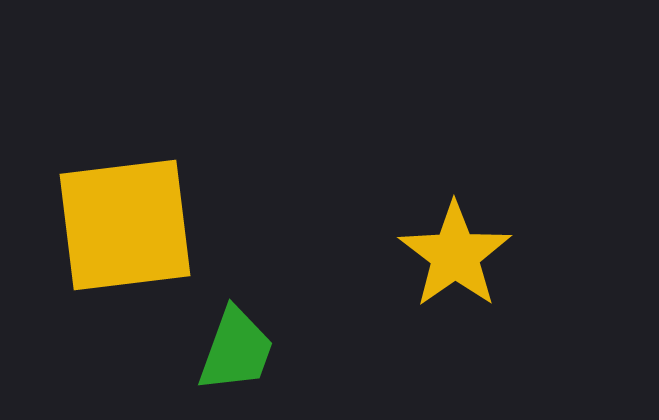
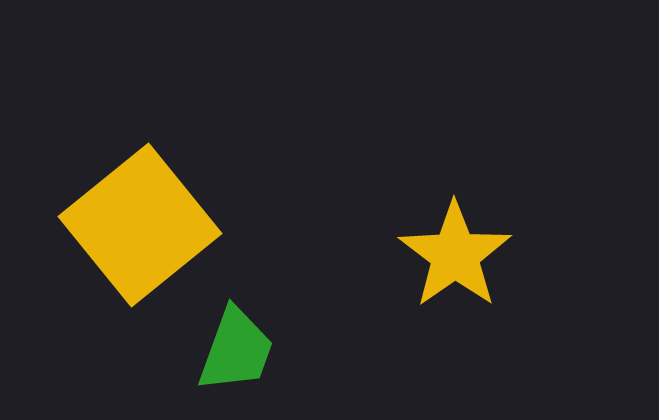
yellow square: moved 15 px right; rotated 32 degrees counterclockwise
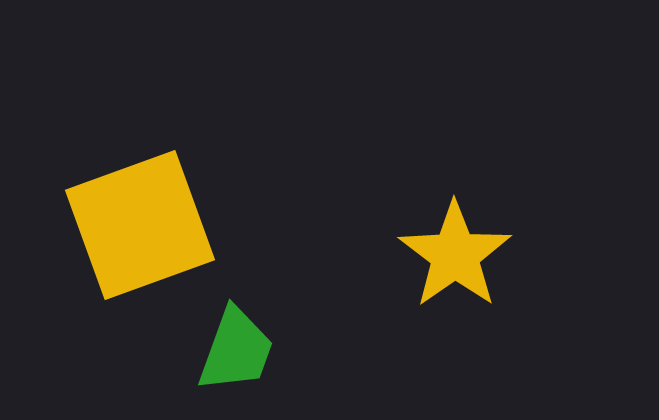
yellow square: rotated 19 degrees clockwise
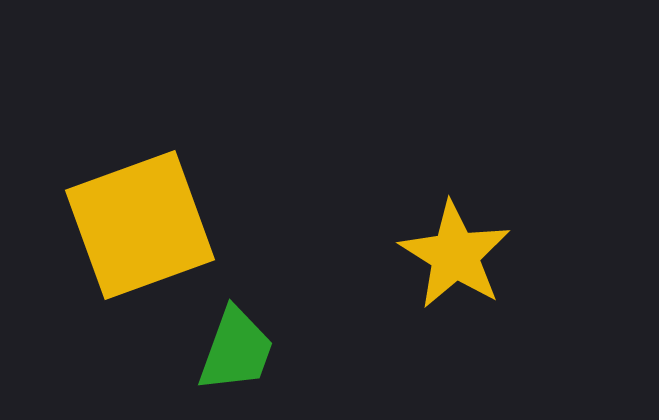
yellow star: rotated 5 degrees counterclockwise
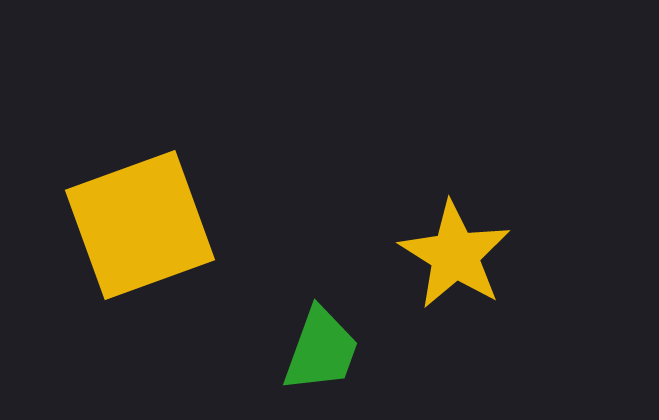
green trapezoid: moved 85 px right
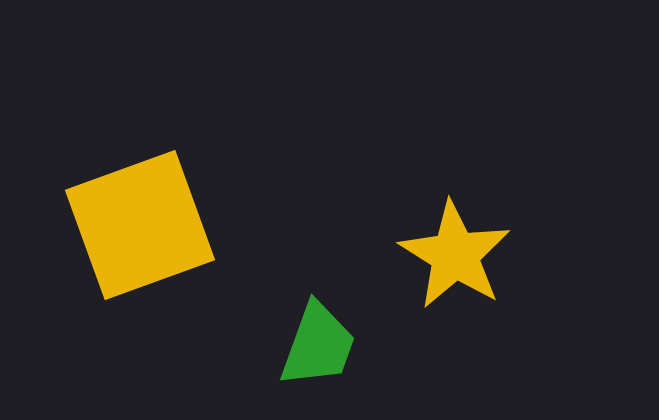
green trapezoid: moved 3 px left, 5 px up
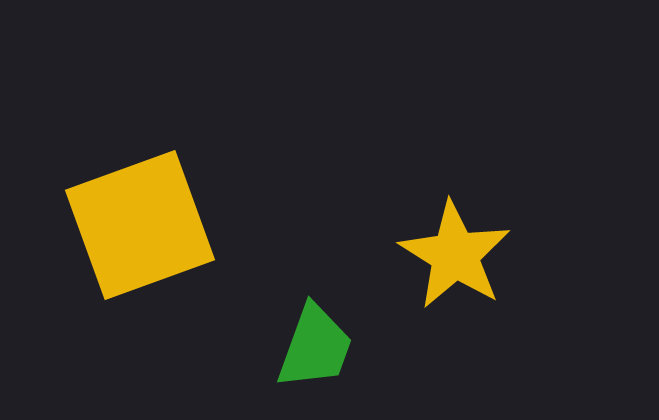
green trapezoid: moved 3 px left, 2 px down
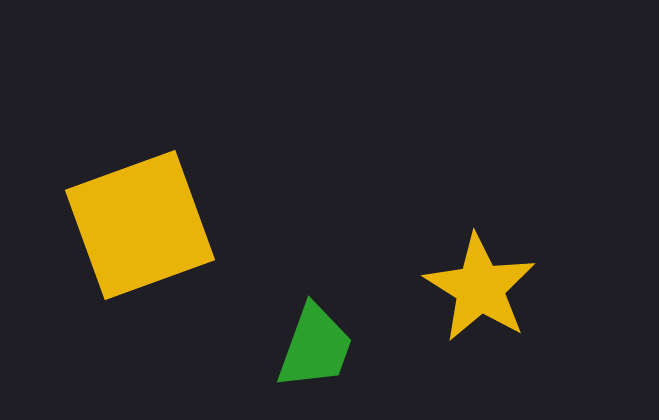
yellow star: moved 25 px right, 33 px down
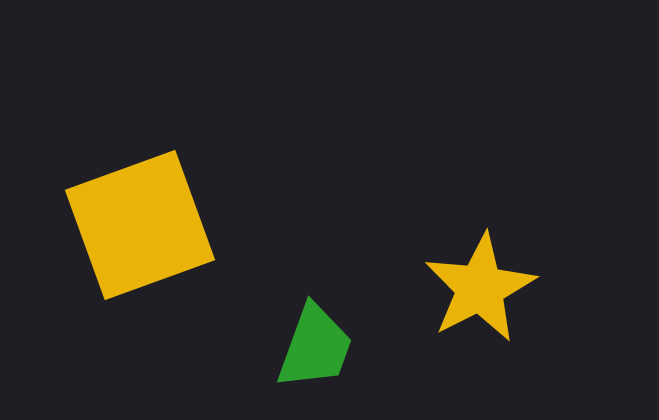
yellow star: rotated 13 degrees clockwise
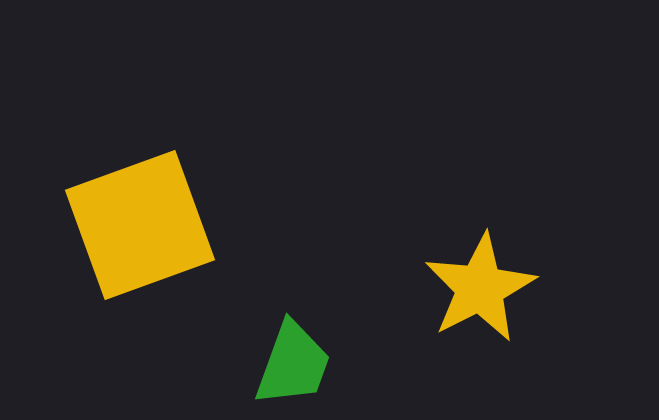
green trapezoid: moved 22 px left, 17 px down
